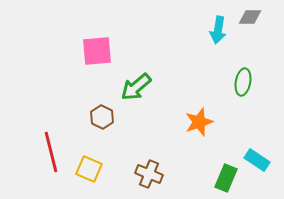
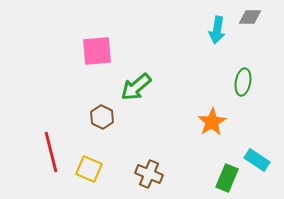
cyan arrow: moved 1 px left
orange star: moved 13 px right; rotated 12 degrees counterclockwise
green rectangle: moved 1 px right
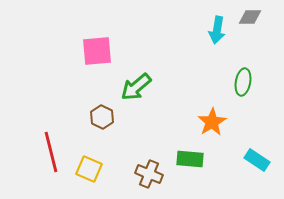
green rectangle: moved 37 px left, 19 px up; rotated 72 degrees clockwise
